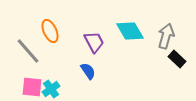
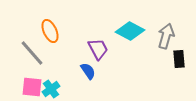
cyan diamond: rotated 32 degrees counterclockwise
purple trapezoid: moved 4 px right, 7 px down
gray line: moved 4 px right, 2 px down
black rectangle: moved 2 px right; rotated 42 degrees clockwise
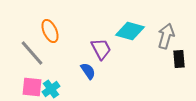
cyan diamond: rotated 12 degrees counterclockwise
purple trapezoid: moved 3 px right
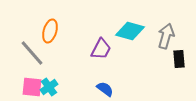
orange ellipse: rotated 40 degrees clockwise
purple trapezoid: rotated 55 degrees clockwise
blue semicircle: moved 17 px right, 18 px down; rotated 18 degrees counterclockwise
cyan cross: moved 2 px left, 2 px up
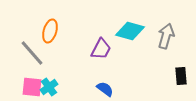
black rectangle: moved 2 px right, 17 px down
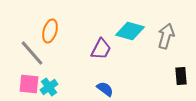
pink square: moved 3 px left, 3 px up
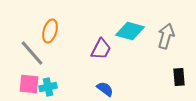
black rectangle: moved 2 px left, 1 px down
cyan cross: moved 1 px left; rotated 24 degrees clockwise
